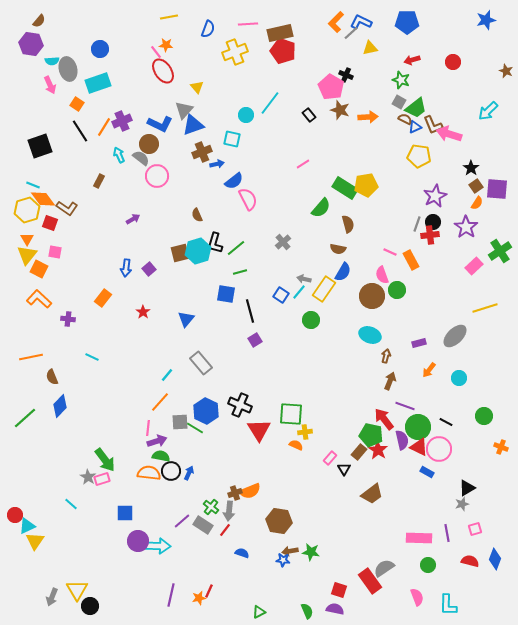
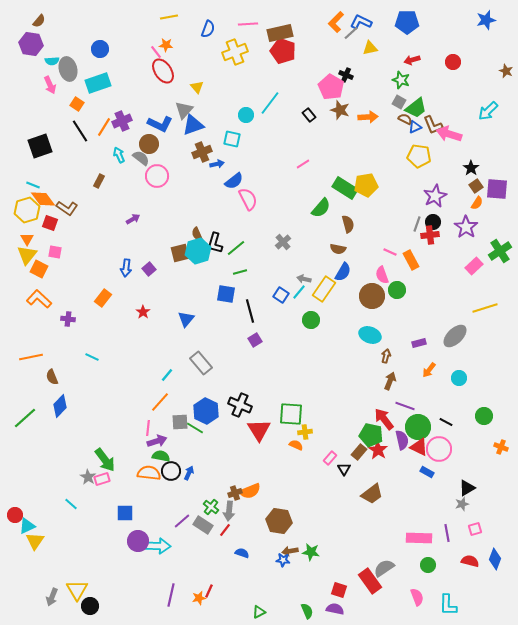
brown semicircle at (197, 215): moved 19 px down
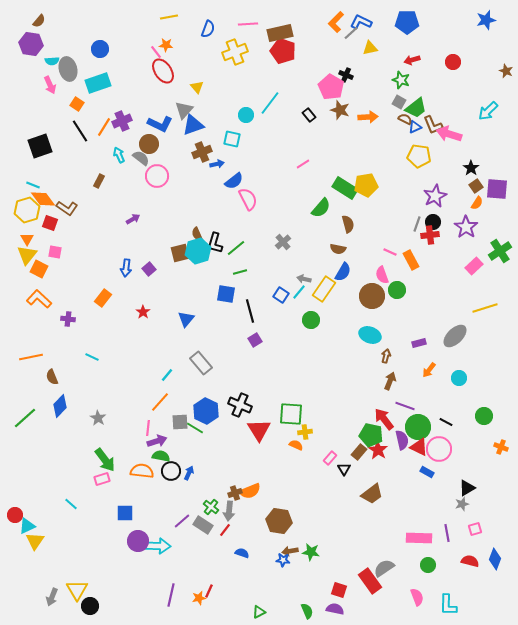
orange semicircle at (149, 473): moved 7 px left, 2 px up
gray star at (88, 477): moved 10 px right, 59 px up
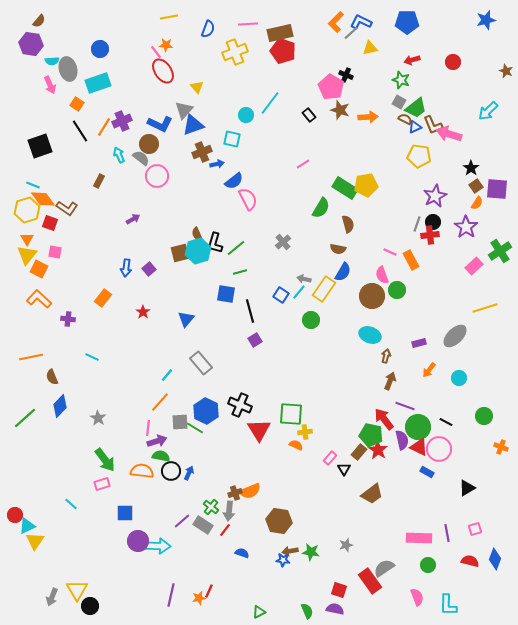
green semicircle at (321, 208): rotated 10 degrees counterclockwise
pink rectangle at (102, 479): moved 5 px down
gray star at (462, 504): moved 116 px left, 41 px down
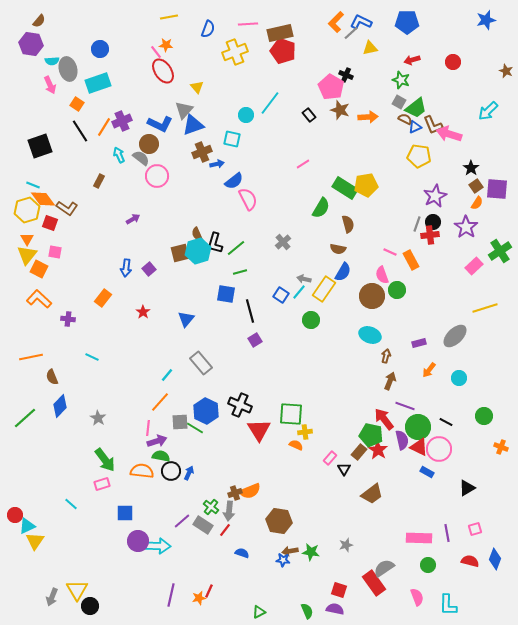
red rectangle at (370, 581): moved 4 px right, 2 px down
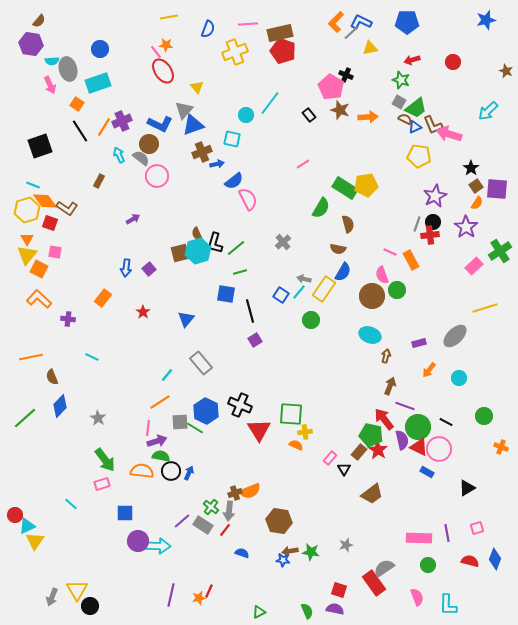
orange diamond at (43, 199): moved 2 px right, 2 px down
brown arrow at (390, 381): moved 5 px down
orange line at (160, 402): rotated 15 degrees clockwise
pink square at (475, 529): moved 2 px right, 1 px up
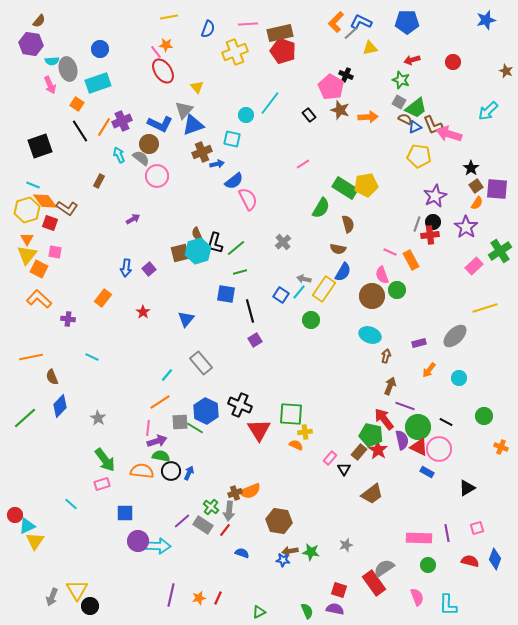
red line at (209, 591): moved 9 px right, 7 px down
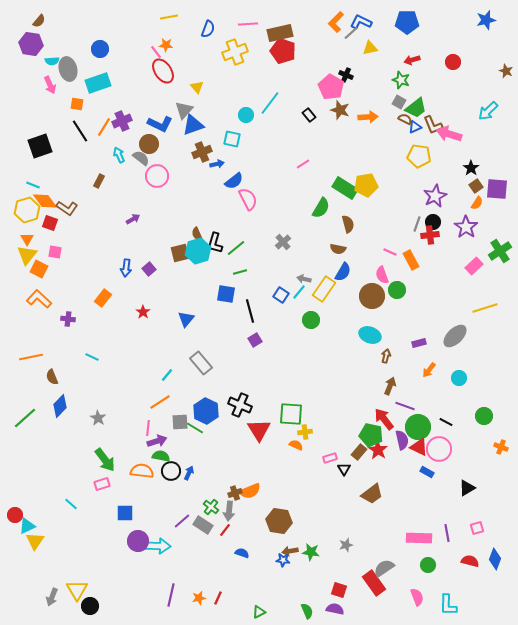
orange square at (77, 104): rotated 24 degrees counterclockwise
pink rectangle at (330, 458): rotated 32 degrees clockwise
